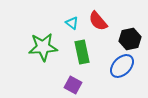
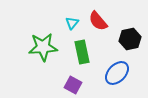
cyan triangle: rotated 32 degrees clockwise
blue ellipse: moved 5 px left, 7 px down
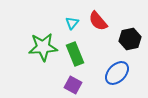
green rectangle: moved 7 px left, 2 px down; rotated 10 degrees counterclockwise
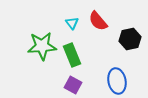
cyan triangle: rotated 16 degrees counterclockwise
green star: moved 1 px left, 1 px up
green rectangle: moved 3 px left, 1 px down
blue ellipse: moved 8 px down; rotated 55 degrees counterclockwise
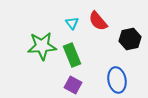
blue ellipse: moved 1 px up
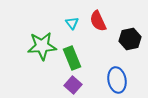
red semicircle: rotated 15 degrees clockwise
green rectangle: moved 3 px down
purple square: rotated 12 degrees clockwise
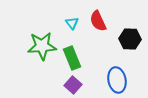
black hexagon: rotated 15 degrees clockwise
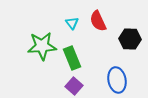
purple square: moved 1 px right, 1 px down
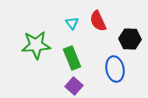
green star: moved 6 px left, 1 px up
blue ellipse: moved 2 px left, 11 px up
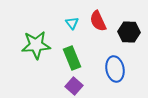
black hexagon: moved 1 px left, 7 px up
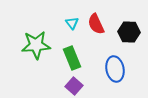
red semicircle: moved 2 px left, 3 px down
